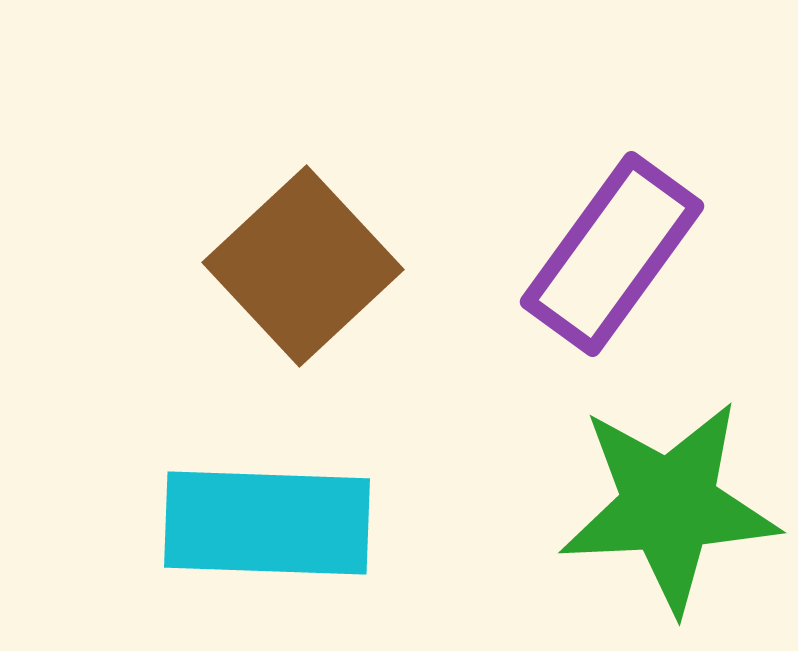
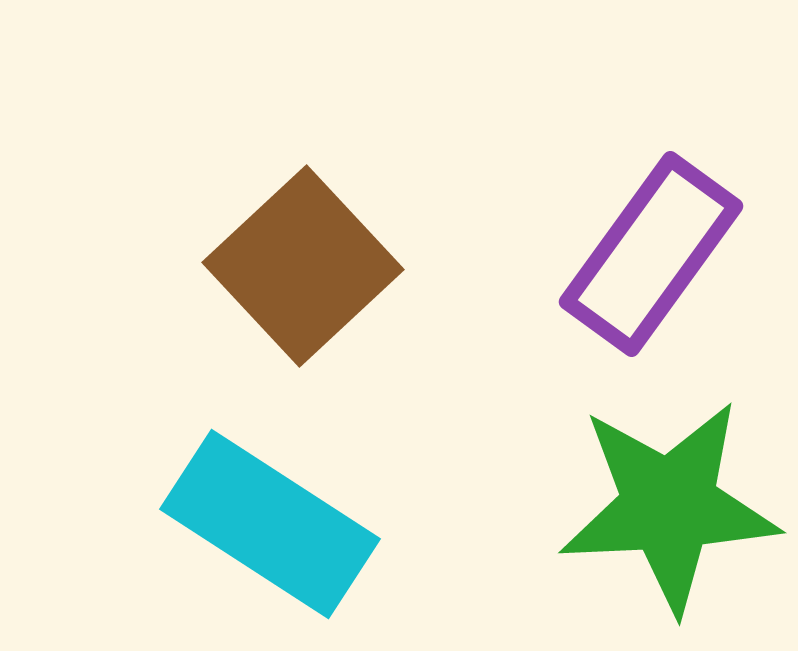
purple rectangle: moved 39 px right
cyan rectangle: moved 3 px right, 1 px down; rotated 31 degrees clockwise
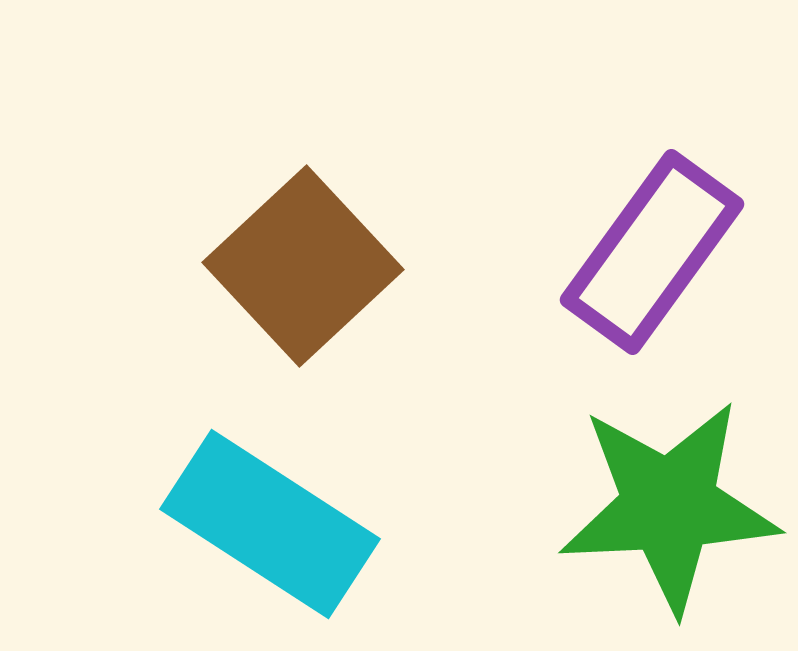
purple rectangle: moved 1 px right, 2 px up
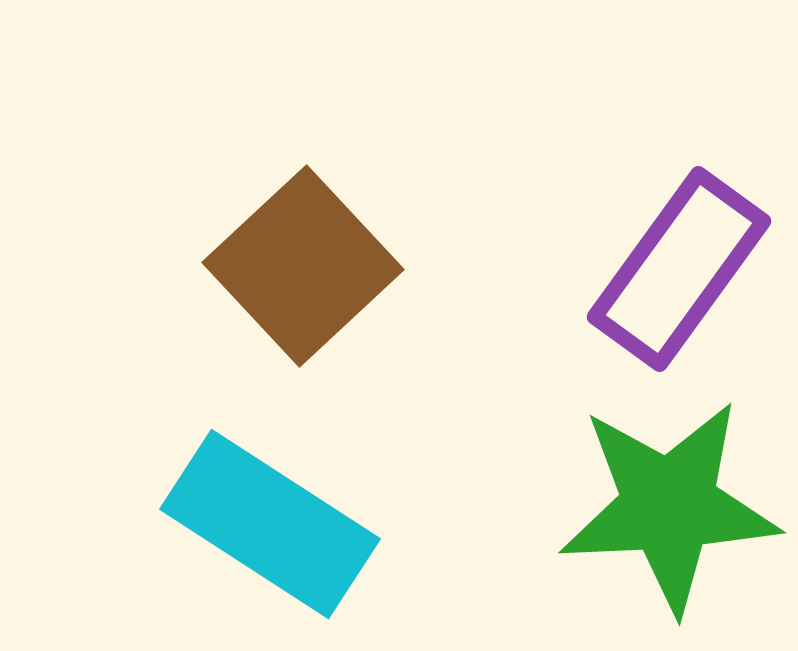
purple rectangle: moved 27 px right, 17 px down
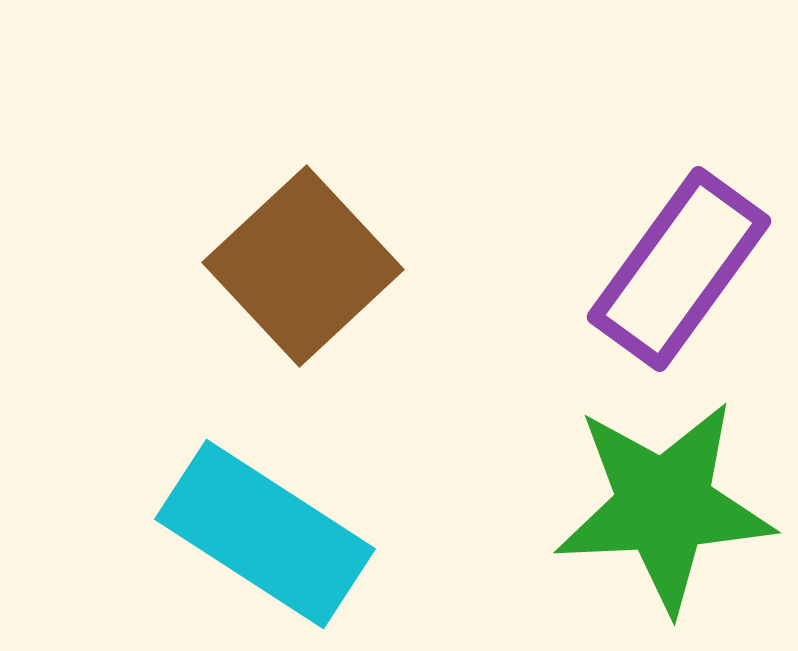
green star: moved 5 px left
cyan rectangle: moved 5 px left, 10 px down
